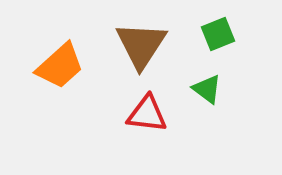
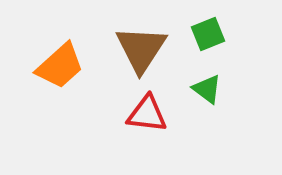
green square: moved 10 px left
brown triangle: moved 4 px down
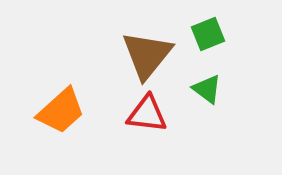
brown triangle: moved 6 px right, 6 px down; rotated 6 degrees clockwise
orange trapezoid: moved 1 px right, 45 px down
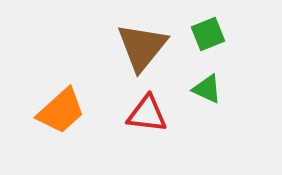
brown triangle: moved 5 px left, 8 px up
green triangle: rotated 12 degrees counterclockwise
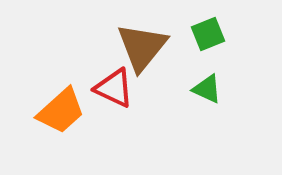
red triangle: moved 33 px left, 26 px up; rotated 18 degrees clockwise
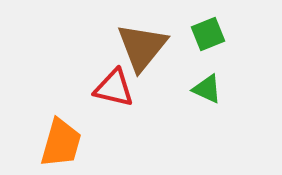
red triangle: rotated 12 degrees counterclockwise
orange trapezoid: moved 32 px down; rotated 32 degrees counterclockwise
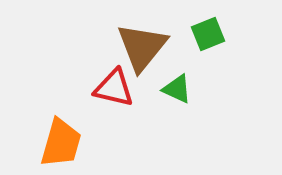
green triangle: moved 30 px left
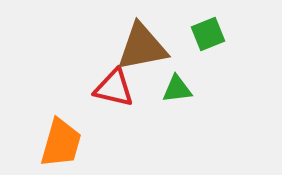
brown triangle: rotated 40 degrees clockwise
green triangle: rotated 32 degrees counterclockwise
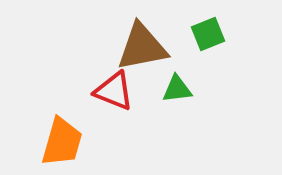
red triangle: moved 3 px down; rotated 9 degrees clockwise
orange trapezoid: moved 1 px right, 1 px up
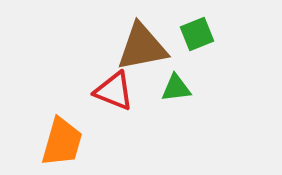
green square: moved 11 px left
green triangle: moved 1 px left, 1 px up
